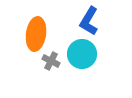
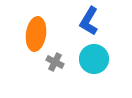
cyan circle: moved 12 px right, 5 px down
gray cross: moved 4 px right, 1 px down
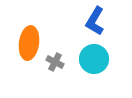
blue L-shape: moved 6 px right
orange ellipse: moved 7 px left, 9 px down
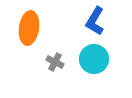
orange ellipse: moved 15 px up
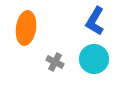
orange ellipse: moved 3 px left
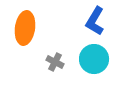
orange ellipse: moved 1 px left
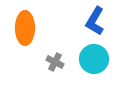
orange ellipse: rotated 8 degrees counterclockwise
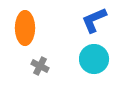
blue L-shape: moved 1 px left, 1 px up; rotated 36 degrees clockwise
gray cross: moved 15 px left, 4 px down
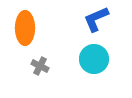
blue L-shape: moved 2 px right, 1 px up
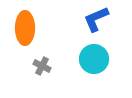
gray cross: moved 2 px right
